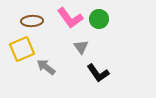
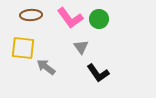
brown ellipse: moved 1 px left, 6 px up
yellow square: moved 1 px right, 1 px up; rotated 30 degrees clockwise
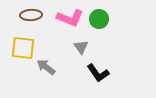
pink L-shape: rotated 32 degrees counterclockwise
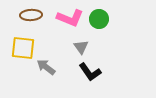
black L-shape: moved 8 px left, 1 px up
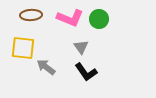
black L-shape: moved 4 px left
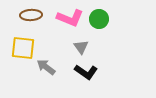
black L-shape: rotated 20 degrees counterclockwise
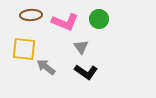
pink L-shape: moved 5 px left, 4 px down
yellow square: moved 1 px right, 1 px down
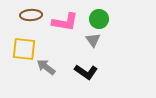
pink L-shape: rotated 12 degrees counterclockwise
gray triangle: moved 12 px right, 7 px up
